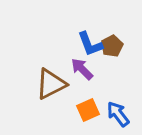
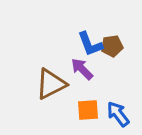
brown pentagon: rotated 20 degrees clockwise
orange square: rotated 20 degrees clockwise
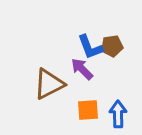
blue L-shape: moved 3 px down
brown triangle: moved 2 px left
blue arrow: rotated 36 degrees clockwise
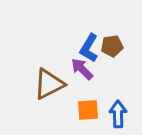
blue L-shape: moved 1 px left, 1 px down; rotated 52 degrees clockwise
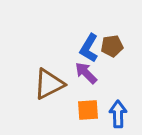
purple arrow: moved 4 px right, 4 px down
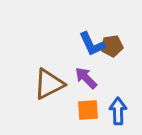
blue L-shape: moved 3 px right, 4 px up; rotated 56 degrees counterclockwise
purple arrow: moved 5 px down
blue arrow: moved 3 px up
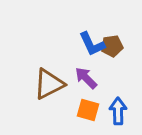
orange square: rotated 20 degrees clockwise
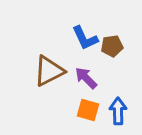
blue L-shape: moved 7 px left, 6 px up
brown triangle: moved 13 px up
